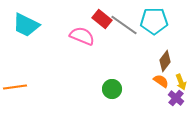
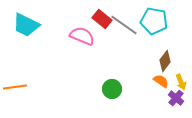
cyan pentagon: rotated 12 degrees clockwise
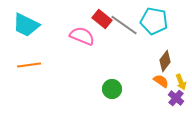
orange line: moved 14 px right, 22 px up
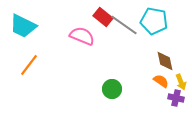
red rectangle: moved 1 px right, 2 px up
cyan trapezoid: moved 3 px left, 1 px down
brown diamond: rotated 50 degrees counterclockwise
orange line: rotated 45 degrees counterclockwise
purple cross: rotated 28 degrees counterclockwise
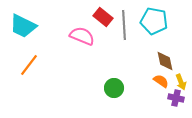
gray line: rotated 52 degrees clockwise
green circle: moved 2 px right, 1 px up
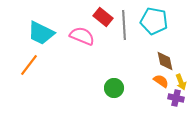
cyan trapezoid: moved 18 px right, 7 px down
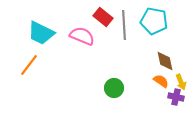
purple cross: moved 1 px up
